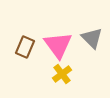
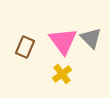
gray triangle: moved 1 px left
pink triangle: moved 5 px right, 4 px up
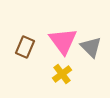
gray triangle: moved 9 px down
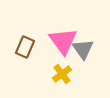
gray triangle: moved 8 px left, 2 px down; rotated 10 degrees clockwise
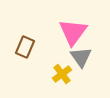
pink triangle: moved 10 px right, 9 px up; rotated 12 degrees clockwise
gray triangle: moved 2 px left, 8 px down
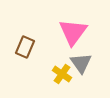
gray triangle: moved 6 px down
yellow cross: rotated 18 degrees counterclockwise
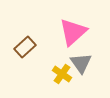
pink triangle: rotated 12 degrees clockwise
brown rectangle: rotated 25 degrees clockwise
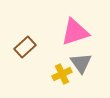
pink triangle: moved 2 px right; rotated 24 degrees clockwise
yellow cross: rotated 30 degrees clockwise
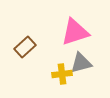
gray triangle: rotated 50 degrees clockwise
yellow cross: rotated 18 degrees clockwise
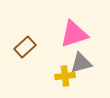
pink triangle: moved 1 px left, 2 px down
yellow cross: moved 3 px right, 2 px down
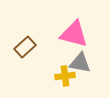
pink triangle: rotated 32 degrees clockwise
gray triangle: moved 1 px left; rotated 25 degrees clockwise
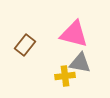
brown rectangle: moved 2 px up; rotated 10 degrees counterclockwise
